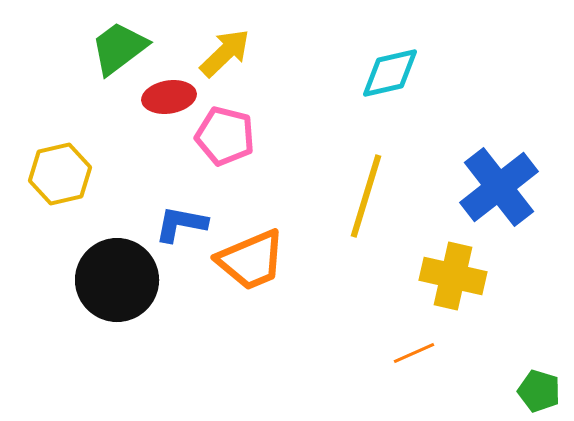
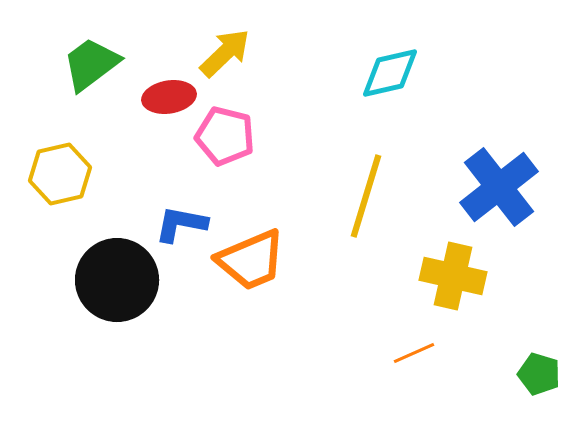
green trapezoid: moved 28 px left, 16 px down
green pentagon: moved 17 px up
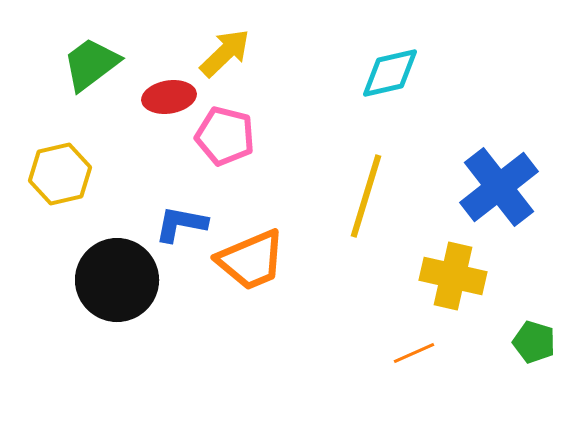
green pentagon: moved 5 px left, 32 px up
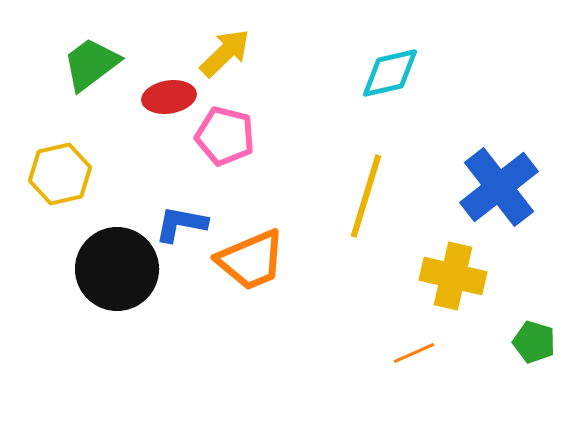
black circle: moved 11 px up
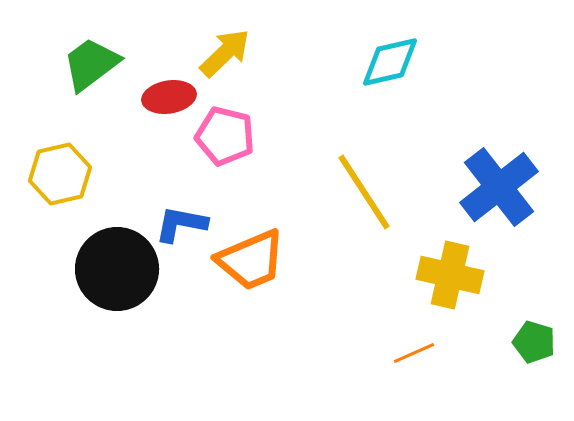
cyan diamond: moved 11 px up
yellow line: moved 2 px left, 4 px up; rotated 50 degrees counterclockwise
yellow cross: moved 3 px left, 1 px up
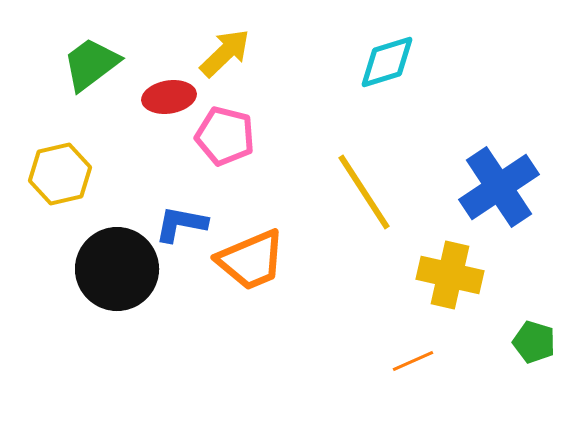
cyan diamond: moved 3 px left; rotated 4 degrees counterclockwise
blue cross: rotated 4 degrees clockwise
orange line: moved 1 px left, 8 px down
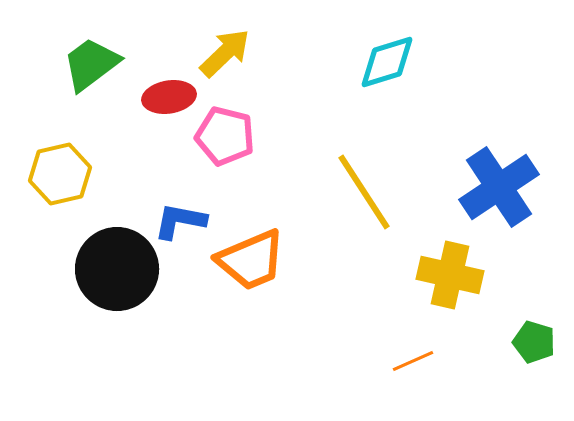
blue L-shape: moved 1 px left, 3 px up
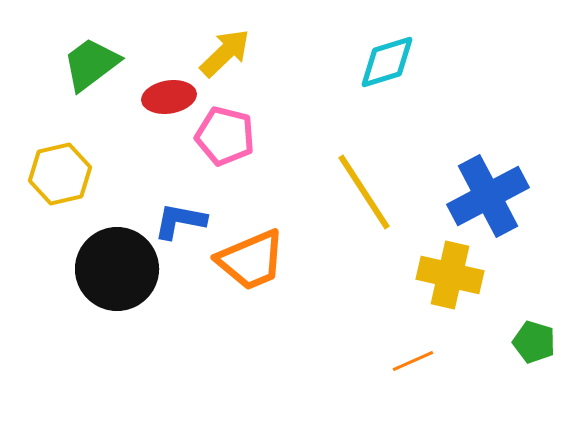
blue cross: moved 11 px left, 9 px down; rotated 6 degrees clockwise
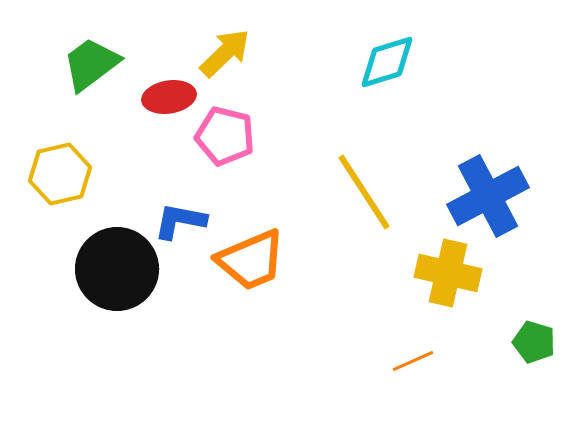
yellow cross: moved 2 px left, 2 px up
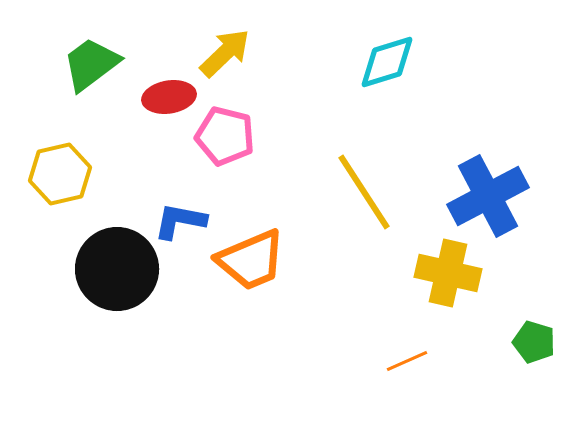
orange line: moved 6 px left
